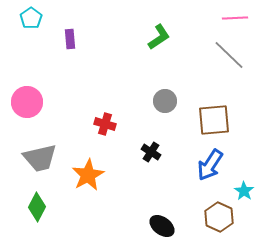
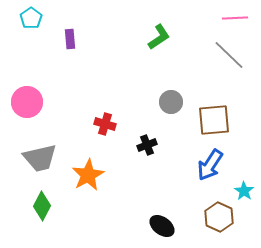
gray circle: moved 6 px right, 1 px down
black cross: moved 4 px left, 7 px up; rotated 36 degrees clockwise
green diamond: moved 5 px right, 1 px up
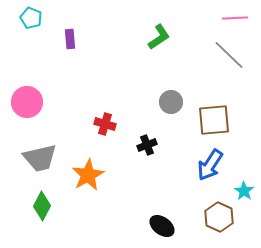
cyan pentagon: rotated 15 degrees counterclockwise
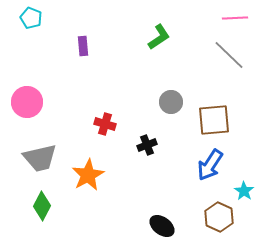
purple rectangle: moved 13 px right, 7 px down
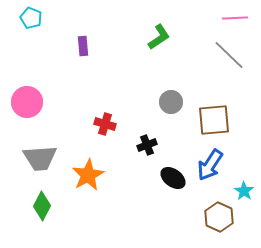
gray trapezoid: rotated 9 degrees clockwise
black ellipse: moved 11 px right, 48 px up
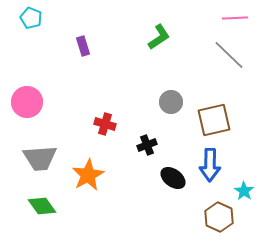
purple rectangle: rotated 12 degrees counterclockwise
brown square: rotated 8 degrees counterclockwise
blue arrow: rotated 32 degrees counterclockwise
green diamond: rotated 64 degrees counterclockwise
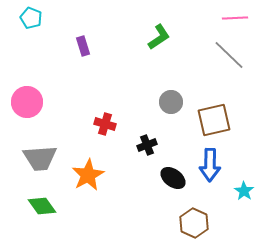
brown hexagon: moved 25 px left, 6 px down
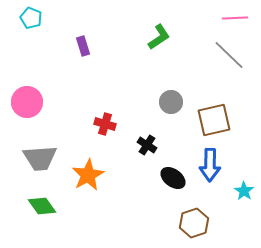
black cross: rotated 36 degrees counterclockwise
brown hexagon: rotated 16 degrees clockwise
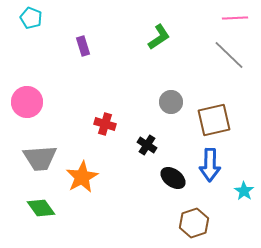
orange star: moved 6 px left, 2 px down
green diamond: moved 1 px left, 2 px down
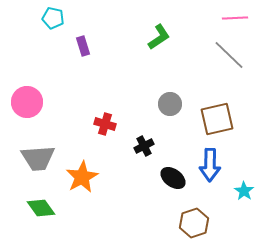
cyan pentagon: moved 22 px right; rotated 10 degrees counterclockwise
gray circle: moved 1 px left, 2 px down
brown square: moved 3 px right, 1 px up
black cross: moved 3 px left, 1 px down; rotated 30 degrees clockwise
gray trapezoid: moved 2 px left
